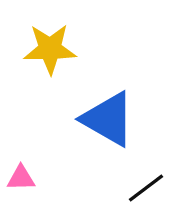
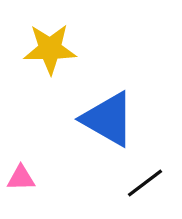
black line: moved 1 px left, 5 px up
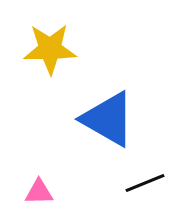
pink triangle: moved 18 px right, 14 px down
black line: rotated 15 degrees clockwise
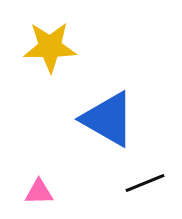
yellow star: moved 2 px up
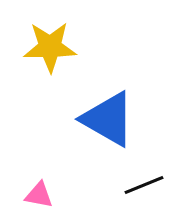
black line: moved 1 px left, 2 px down
pink triangle: moved 3 px down; rotated 12 degrees clockwise
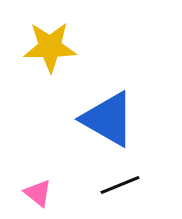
black line: moved 24 px left
pink triangle: moved 1 px left, 2 px up; rotated 28 degrees clockwise
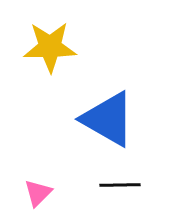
black line: rotated 21 degrees clockwise
pink triangle: rotated 36 degrees clockwise
